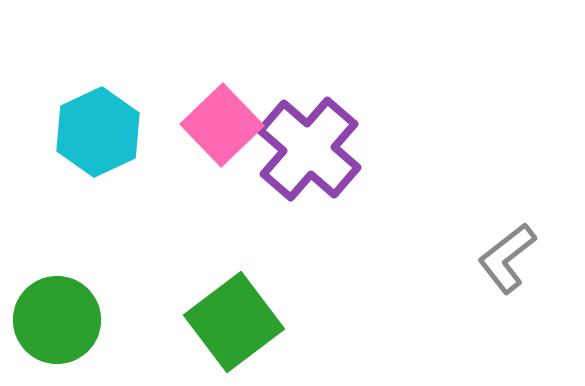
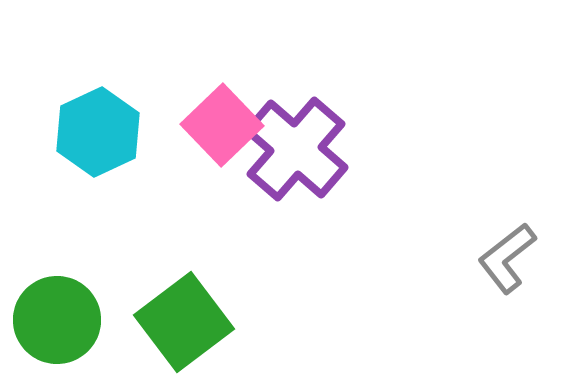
purple cross: moved 13 px left
green square: moved 50 px left
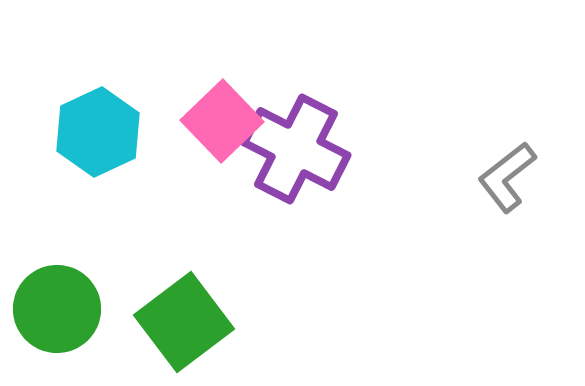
pink square: moved 4 px up
purple cross: rotated 14 degrees counterclockwise
gray L-shape: moved 81 px up
green circle: moved 11 px up
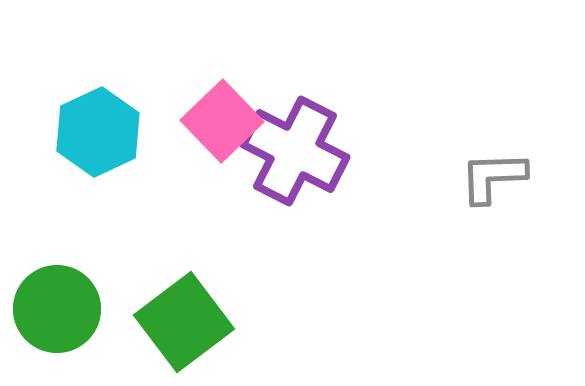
purple cross: moved 1 px left, 2 px down
gray L-shape: moved 14 px left; rotated 36 degrees clockwise
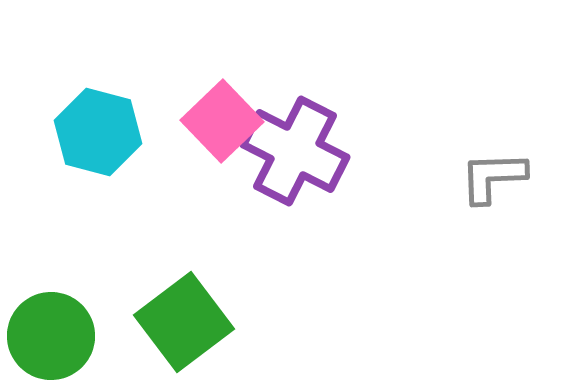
cyan hexagon: rotated 20 degrees counterclockwise
green circle: moved 6 px left, 27 px down
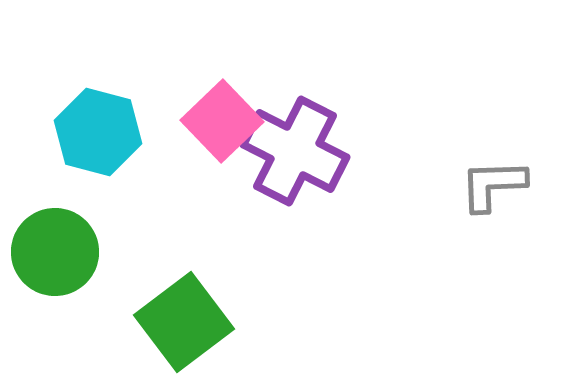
gray L-shape: moved 8 px down
green circle: moved 4 px right, 84 px up
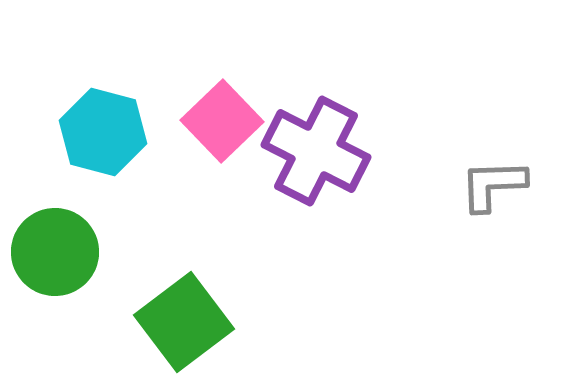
cyan hexagon: moved 5 px right
purple cross: moved 21 px right
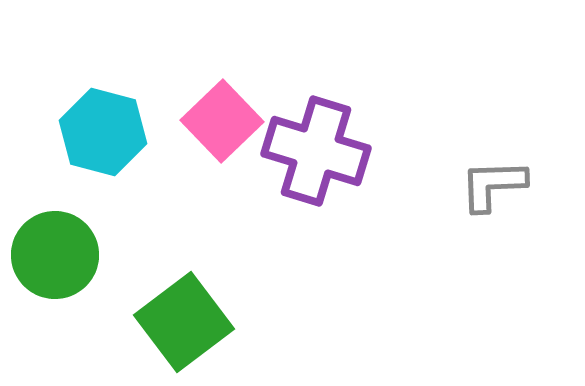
purple cross: rotated 10 degrees counterclockwise
green circle: moved 3 px down
